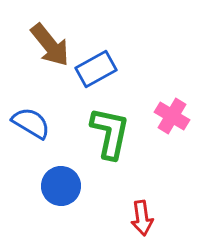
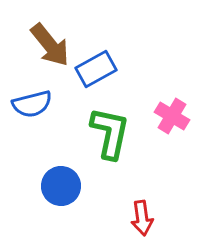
blue semicircle: moved 1 px right, 19 px up; rotated 135 degrees clockwise
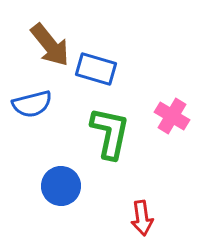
blue rectangle: rotated 45 degrees clockwise
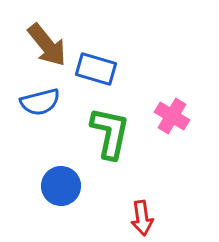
brown arrow: moved 3 px left
blue semicircle: moved 8 px right, 2 px up
